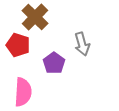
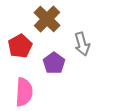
brown cross: moved 12 px right, 2 px down
red pentagon: moved 2 px right, 1 px down; rotated 25 degrees clockwise
pink semicircle: moved 1 px right
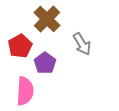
gray arrow: rotated 15 degrees counterclockwise
purple pentagon: moved 9 px left
pink semicircle: moved 1 px right, 1 px up
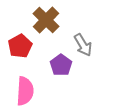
brown cross: moved 1 px left, 1 px down
gray arrow: moved 1 px right, 1 px down
purple pentagon: moved 16 px right, 2 px down
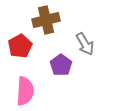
brown cross: rotated 32 degrees clockwise
gray arrow: moved 2 px right, 1 px up
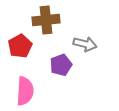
brown cross: rotated 8 degrees clockwise
gray arrow: rotated 45 degrees counterclockwise
purple pentagon: rotated 15 degrees clockwise
